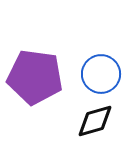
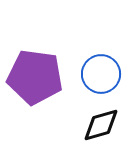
black diamond: moved 6 px right, 4 px down
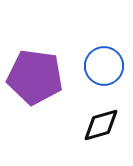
blue circle: moved 3 px right, 8 px up
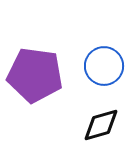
purple pentagon: moved 2 px up
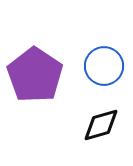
purple pentagon: rotated 26 degrees clockwise
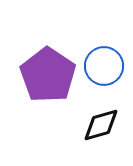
purple pentagon: moved 13 px right
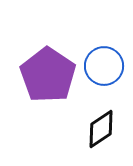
black diamond: moved 4 px down; rotated 18 degrees counterclockwise
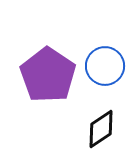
blue circle: moved 1 px right
